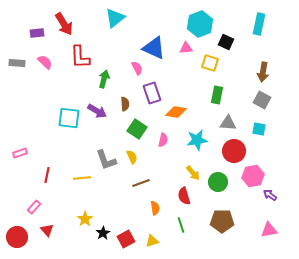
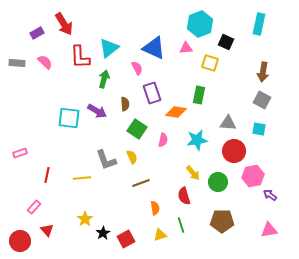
cyan triangle at (115, 18): moved 6 px left, 30 px down
purple rectangle at (37, 33): rotated 24 degrees counterclockwise
green rectangle at (217, 95): moved 18 px left
red circle at (17, 237): moved 3 px right, 4 px down
yellow triangle at (152, 241): moved 8 px right, 6 px up
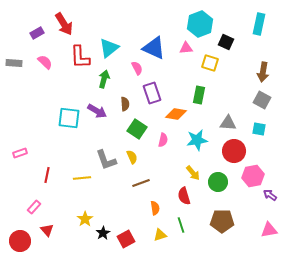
gray rectangle at (17, 63): moved 3 px left
orange diamond at (176, 112): moved 2 px down
